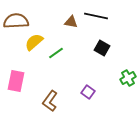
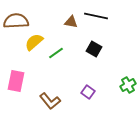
black square: moved 8 px left, 1 px down
green cross: moved 7 px down
brown L-shape: rotated 75 degrees counterclockwise
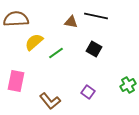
brown semicircle: moved 2 px up
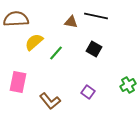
green line: rotated 14 degrees counterclockwise
pink rectangle: moved 2 px right, 1 px down
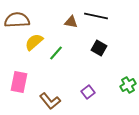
brown semicircle: moved 1 px right, 1 px down
black square: moved 5 px right, 1 px up
pink rectangle: moved 1 px right
purple square: rotated 16 degrees clockwise
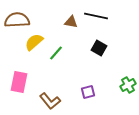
purple square: rotated 24 degrees clockwise
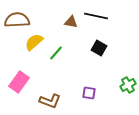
pink rectangle: rotated 25 degrees clockwise
purple square: moved 1 px right, 1 px down; rotated 24 degrees clockwise
brown L-shape: rotated 30 degrees counterclockwise
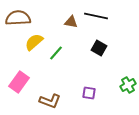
brown semicircle: moved 1 px right, 2 px up
